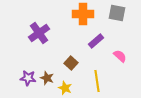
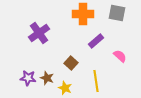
yellow line: moved 1 px left
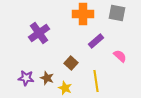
purple star: moved 2 px left
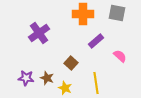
yellow line: moved 2 px down
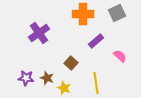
gray square: rotated 36 degrees counterclockwise
yellow star: moved 1 px left
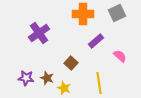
yellow line: moved 3 px right
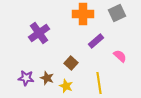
yellow star: moved 2 px right, 2 px up
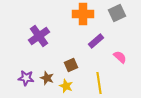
purple cross: moved 3 px down
pink semicircle: moved 1 px down
brown square: moved 2 px down; rotated 24 degrees clockwise
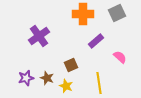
purple star: rotated 21 degrees counterclockwise
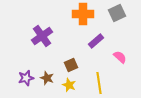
purple cross: moved 3 px right
yellow star: moved 3 px right, 1 px up
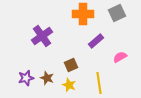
pink semicircle: rotated 72 degrees counterclockwise
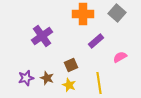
gray square: rotated 24 degrees counterclockwise
